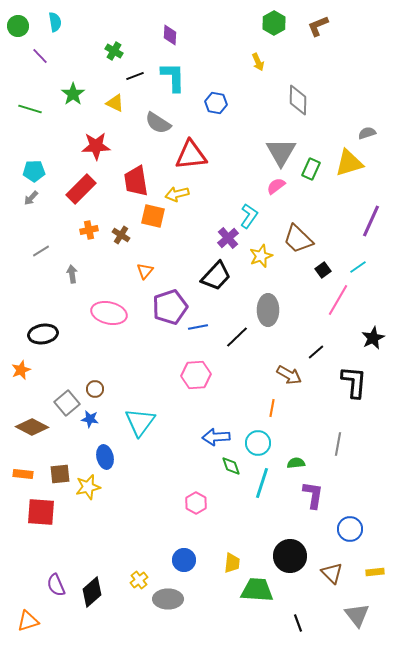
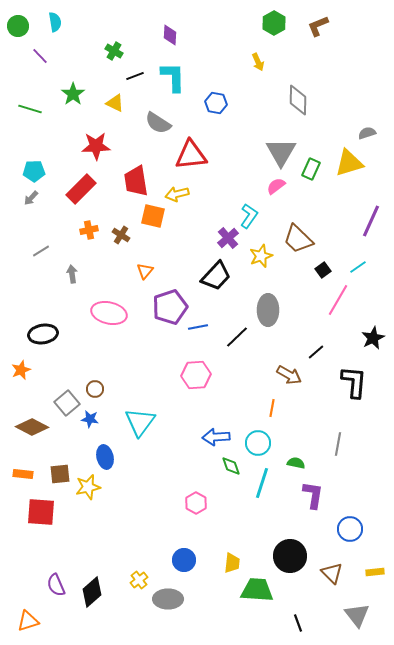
green semicircle at (296, 463): rotated 18 degrees clockwise
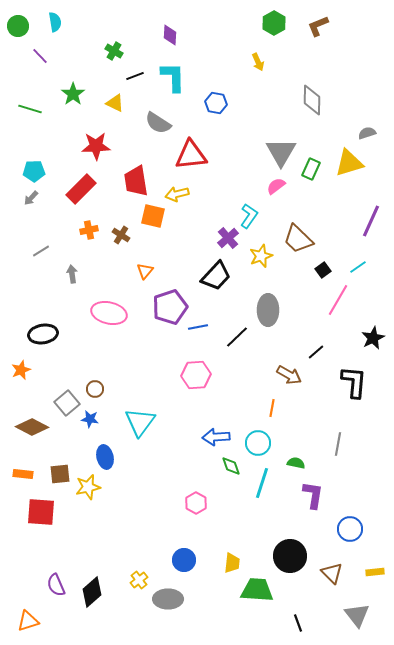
gray diamond at (298, 100): moved 14 px right
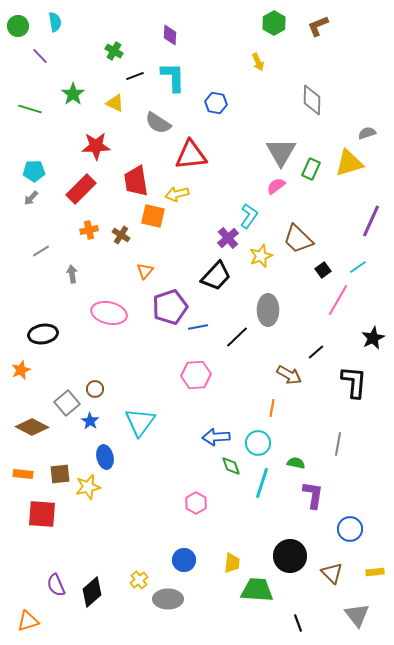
blue star at (90, 419): moved 2 px down; rotated 24 degrees clockwise
red square at (41, 512): moved 1 px right, 2 px down
